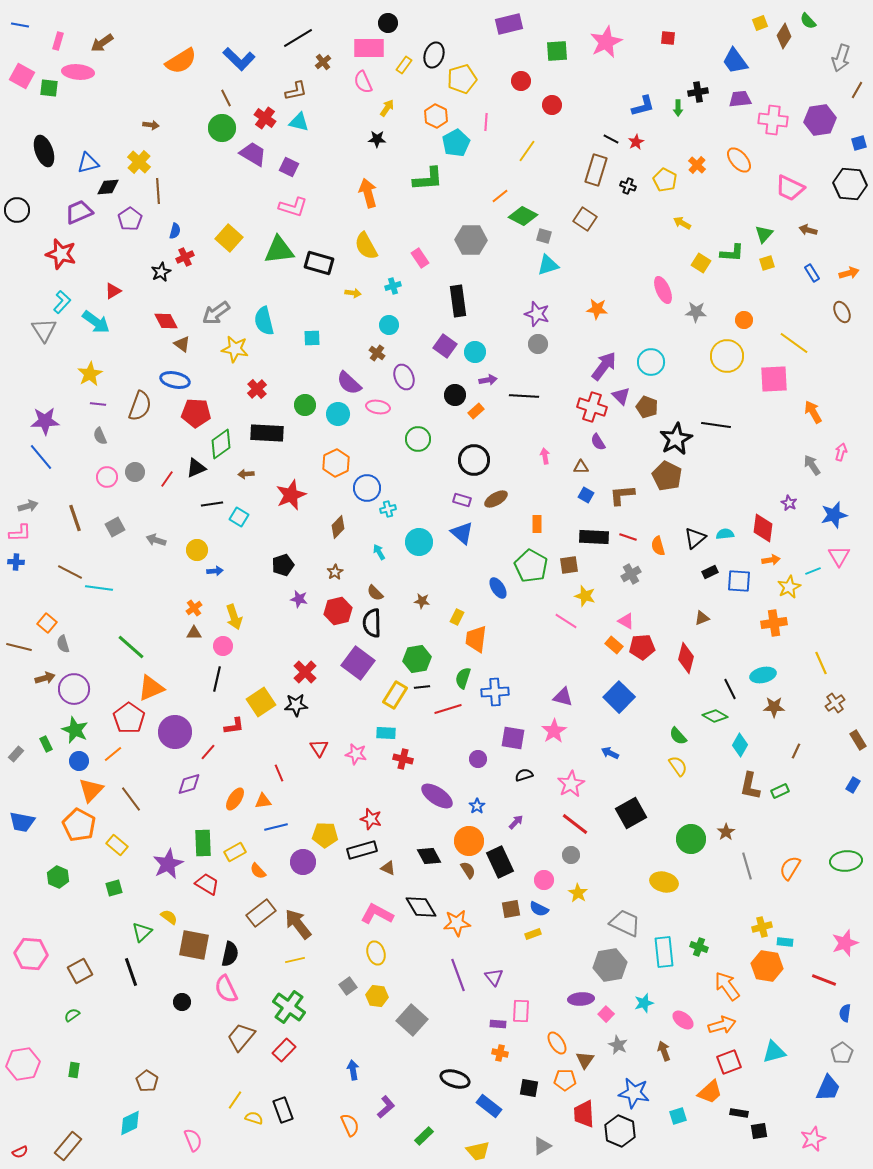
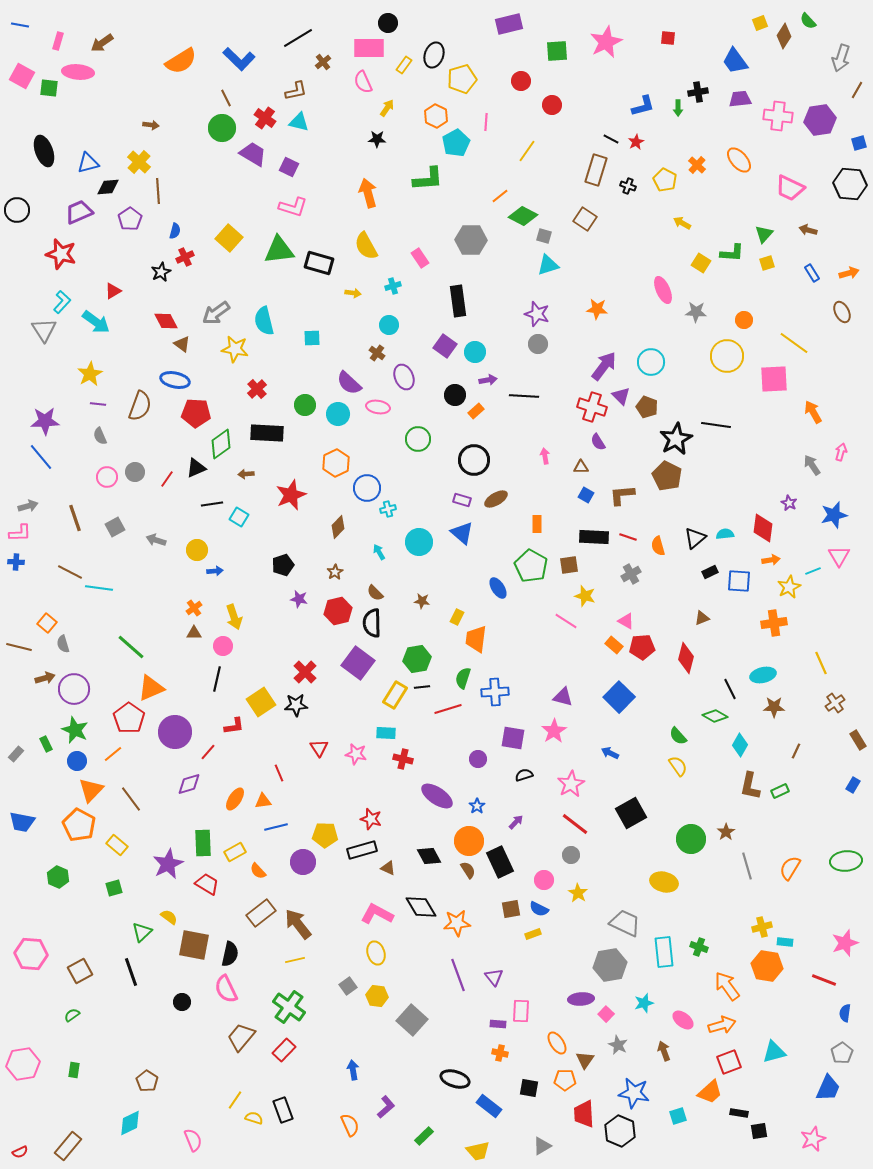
pink cross at (773, 120): moved 5 px right, 4 px up
blue circle at (79, 761): moved 2 px left
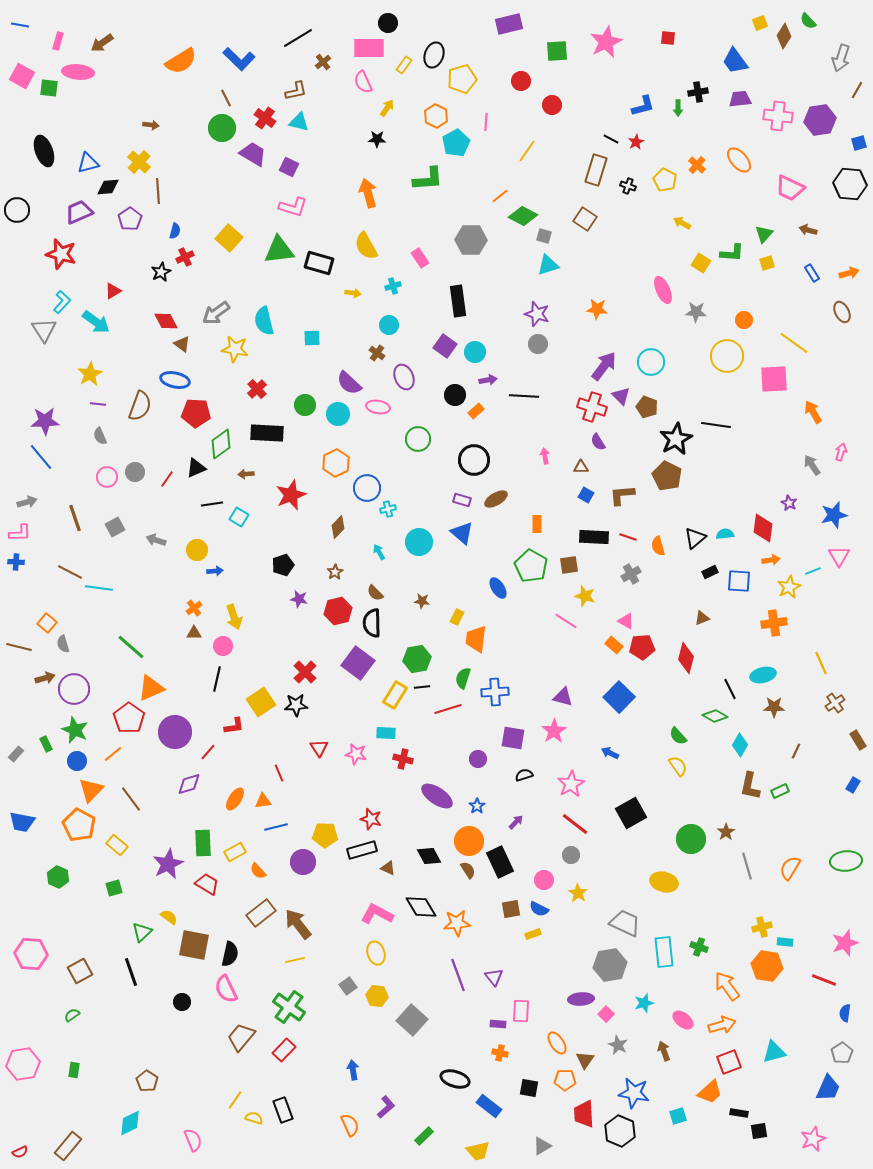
gray arrow at (28, 506): moved 1 px left, 4 px up
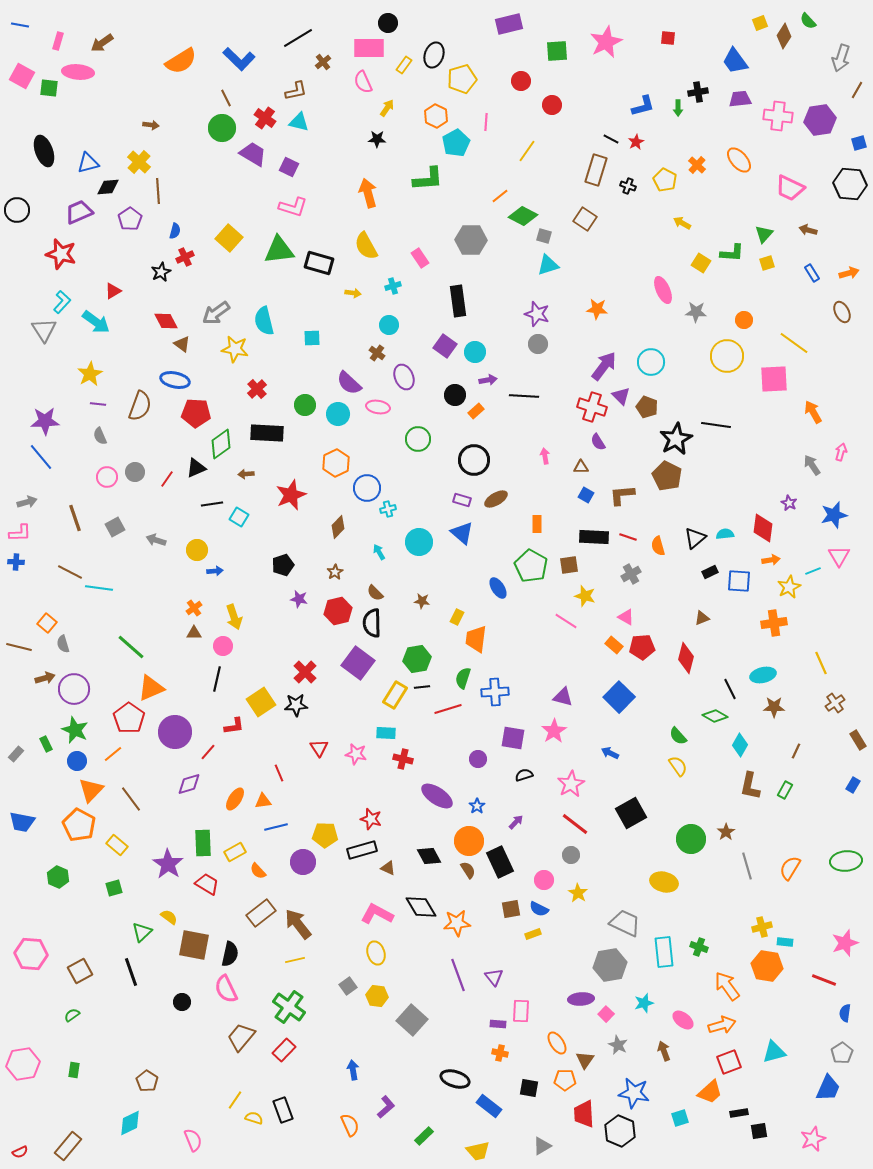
pink triangle at (626, 621): moved 4 px up
green rectangle at (780, 791): moved 5 px right, 1 px up; rotated 36 degrees counterclockwise
purple star at (168, 864): rotated 12 degrees counterclockwise
black rectangle at (739, 1113): rotated 18 degrees counterclockwise
cyan square at (678, 1116): moved 2 px right, 2 px down
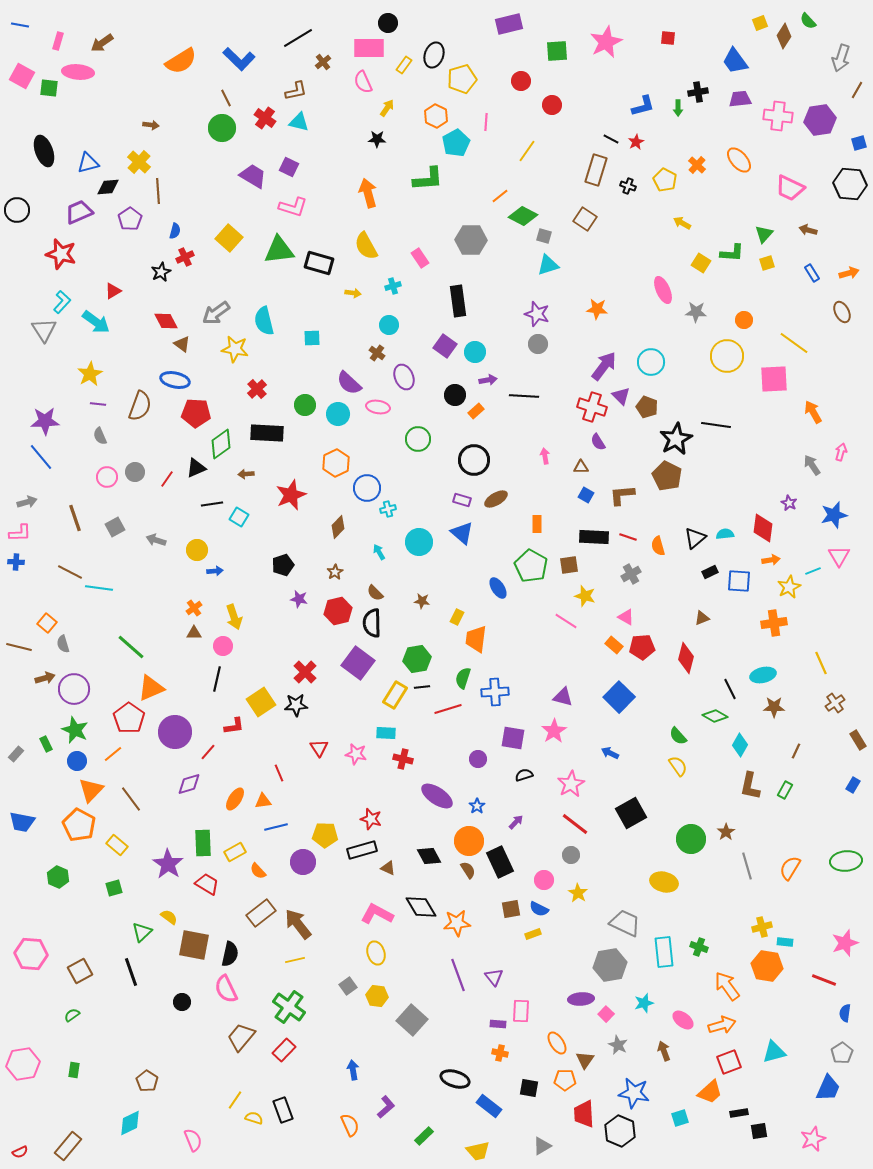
purple trapezoid at (253, 154): moved 22 px down
